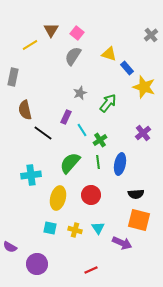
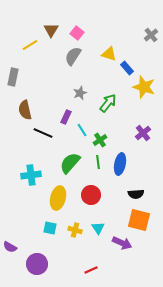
black line: rotated 12 degrees counterclockwise
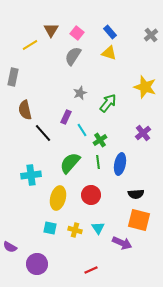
yellow triangle: moved 1 px up
blue rectangle: moved 17 px left, 36 px up
yellow star: moved 1 px right
black line: rotated 24 degrees clockwise
